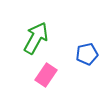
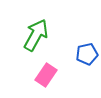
green arrow: moved 3 px up
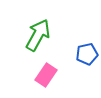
green arrow: moved 2 px right
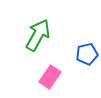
pink rectangle: moved 4 px right, 2 px down
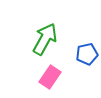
green arrow: moved 7 px right, 4 px down
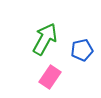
blue pentagon: moved 5 px left, 4 px up
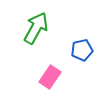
green arrow: moved 9 px left, 11 px up
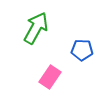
blue pentagon: rotated 15 degrees clockwise
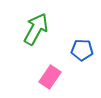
green arrow: moved 1 px down
